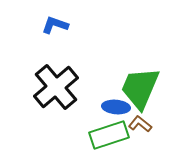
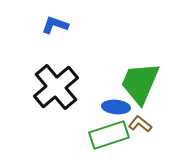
green trapezoid: moved 5 px up
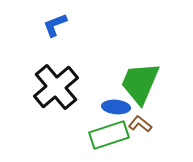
blue L-shape: rotated 40 degrees counterclockwise
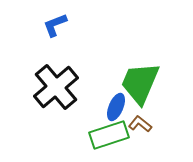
blue ellipse: rotated 72 degrees counterclockwise
